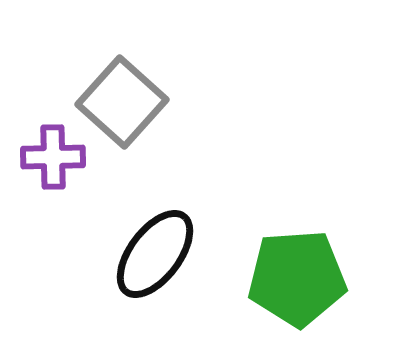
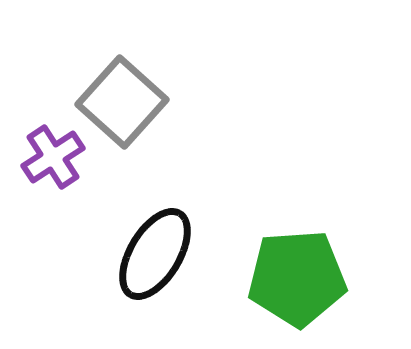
purple cross: rotated 32 degrees counterclockwise
black ellipse: rotated 6 degrees counterclockwise
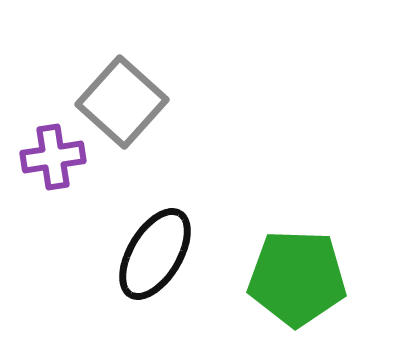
purple cross: rotated 24 degrees clockwise
green pentagon: rotated 6 degrees clockwise
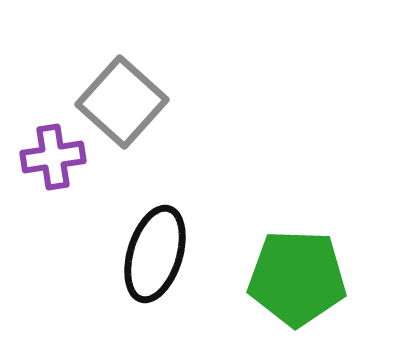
black ellipse: rotated 14 degrees counterclockwise
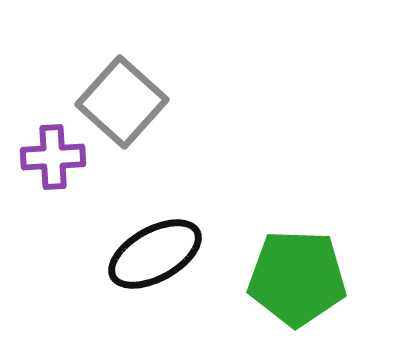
purple cross: rotated 6 degrees clockwise
black ellipse: rotated 44 degrees clockwise
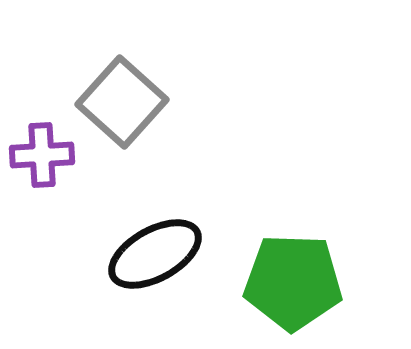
purple cross: moved 11 px left, 2 px up
green pentagon: moved 4 px left, 4 px down
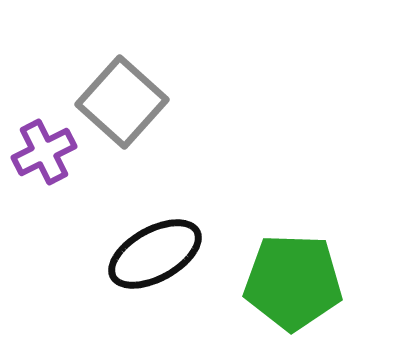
purple cross: moved 2 px right, 3 px up; rotated 24 degrees counterclockwise
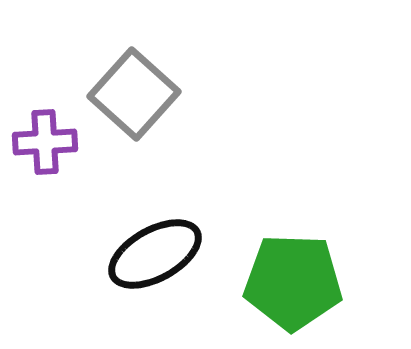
gray square: moved 12 px right, 8 px up
purple cross: moved 1 px right, 10 px up; rotated 24 degrees clockwise
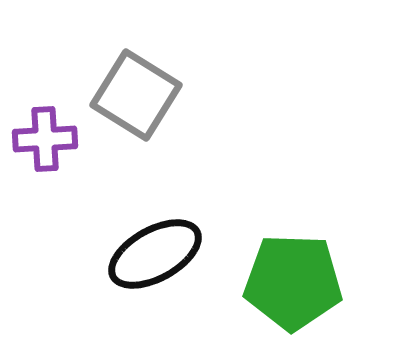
gray square: moved 2 px right, 1 px down; rotated 10 degrees counterclockwise
purple cross: moved 3 px up
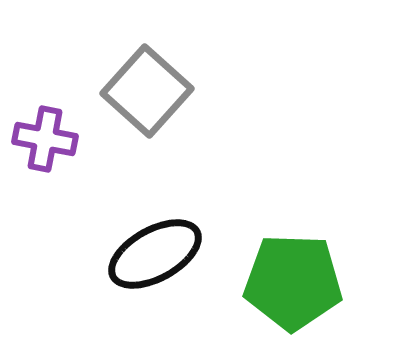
gray square: moved 11 px right, 4 px up; rotated 10 degrees clockwise
purple cross: rotated 14 degrees clockwise
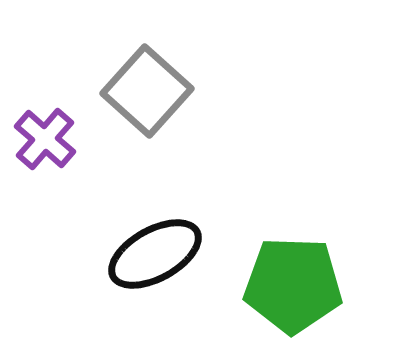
purple cross: rotated 30 degrees clockwise
green pentagon: moved 3 px down
